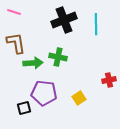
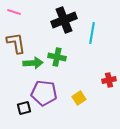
cyan line: moved 4 px left, 9 px down; rotated 10 degrees clockwise
green cross: moved 1 px left
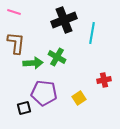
brown L-shape: rotated 15 degrees clockwise
green cross: rotated 18 degrees clockwise
red cross: moved 5 px left
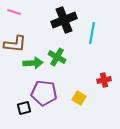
brown L-shape: moved 1 px left, 1 px down; rotated 90 degrees clockwise
yellow square: rotated 24 degrees counterclockwise
